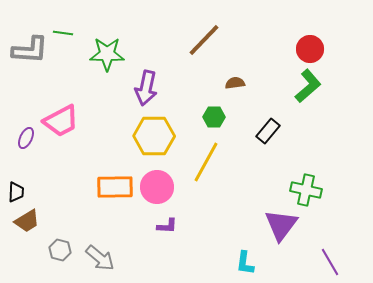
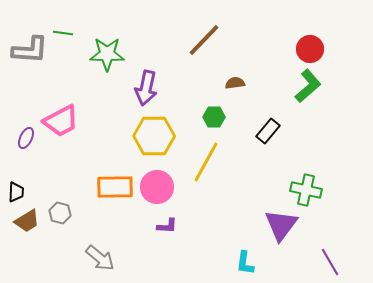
gray hexagon: moved 37 px up
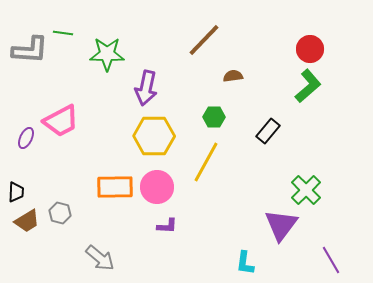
brown semicircle: moved 2 px left, 7 px up
green cross: rotated 32 degrees clockwise
purple line: moved 1 px right, 2 px up
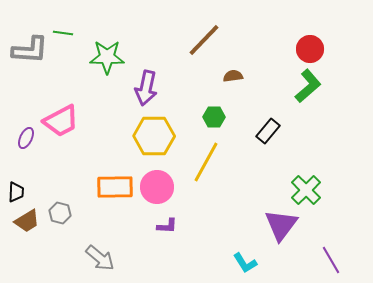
green star: moved 3 px down
cyan L-shape: rotated 40 degrees counterclockwise
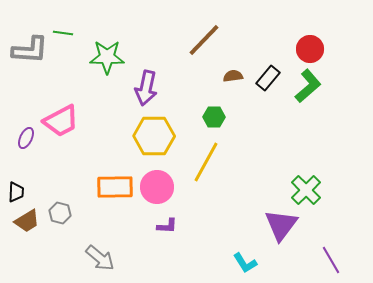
black rectangle: moved 53 px up
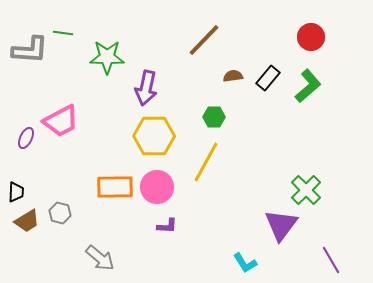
red circle: moved 1 px right, 12 px up
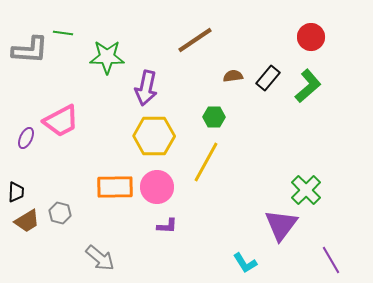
brown line: moved 9 px left; rotated 12 degrees clockwise
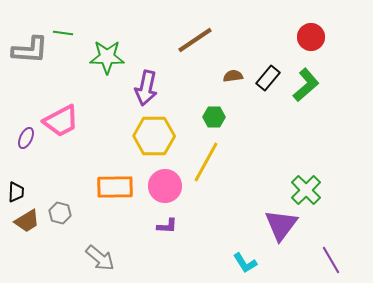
green L-shape: moved 2 px left, 1 px up
pink circle: moved 8 px right, 1 px up
